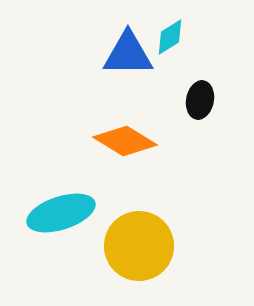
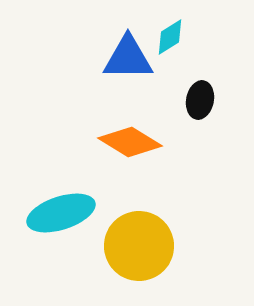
blue triangle: moved 4 px down
orange diamond: moved 5 px right, 1 px down
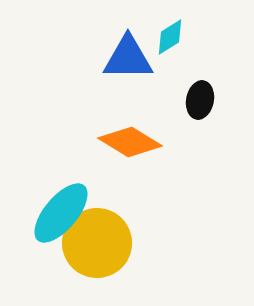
cyan ellipse: rotated 32 degrees counterclockwise
yellow circle: moved 42 px left, 3 px up
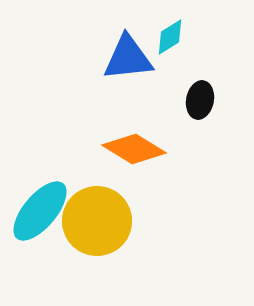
blue triangle: rotated 6 degrees counterclockwise
orange diamond: moved 4 px right, 7 px down
cyan ellipse: moved 21 px left, 2 px up
yellow circle: moved 22 px up
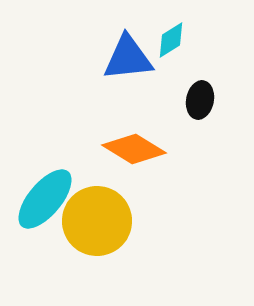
cyan diamond: moved 1 px right, 3 px down
cyan ellipse: moved 5 px right, 12 px up
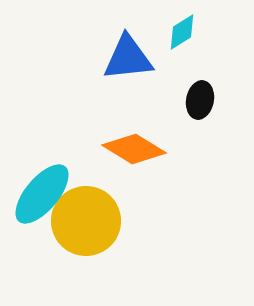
cyan diamond: moved 11 px right, 8 px up
cyan ellipse: moved 3 px left, 5 px up
yellow circle: moved 11 px left
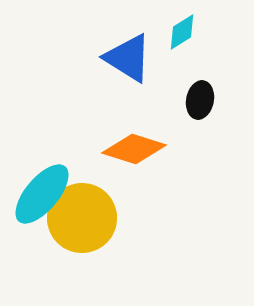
blue triangle: rotated 38 degrees clockwise
orange diamond: rotated 14 degrees counterclockwise
yellow circle: moved 4 px left, 3 px up
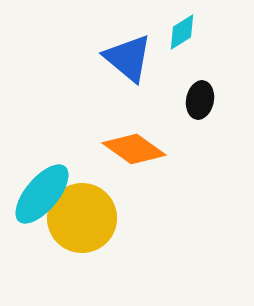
blue triangle: rotated 8 degrees clockwise
orange diamond: rotated 18 degrees clockwise
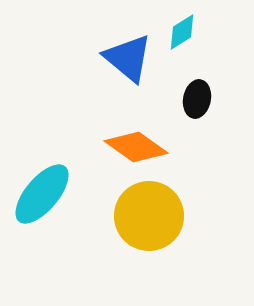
black ellipse: moved 3 px left, 1 px up
orange diamond: moved 2 px right, 2 px up
yellow circle: moved 67 px right, 2 px up
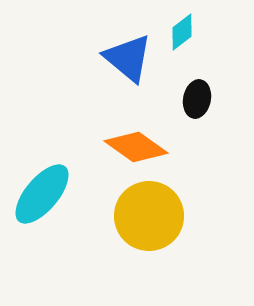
cyan diamond: rotated 6 degrees counterclockwise
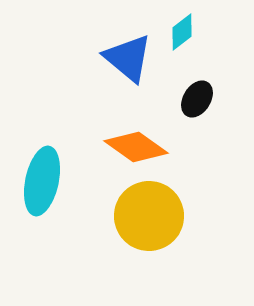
black ellipse: rotated 21 degrees clockwise
cyan ellipse: moved 13 px up; rotated 28 degrees counterclockwise
